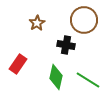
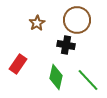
brown circle: moved 7 px left
green line: rotated 15 degrees clockwise
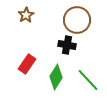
brown star: moved 11 px left, 8 px up
black cross: moved 1 px right
red rectangle: moved 9 px right
green diamond: rotated 20 degrees clockwise
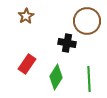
brown star: moved 1 px down
brown circle: moved 10 px right, 1 px down
black cross: moved 2 px up
green line: moved 1 px right, 1 px up; rotated 40 degrees clockwise
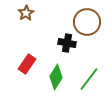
brown star: moved 3 px up
brown circle: moved 1 px down
green line: rotated 40 degrees clockwise
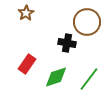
green diamond: rotated 40 degrees clockwise
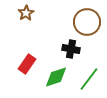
black cross: moved 4 px right, 6 px down
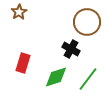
brown star: moved 7 px left, 1 px up
black cross: rotated 18 degrees clockwise
red rectangle: moved 4 px left, 1 px up; rotated 18 degrees counterclockwise
green line: moved 1 px left
